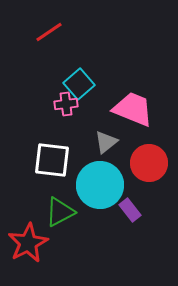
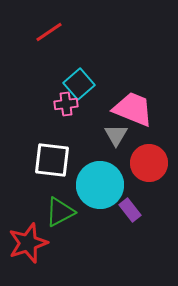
gray triangle: moved 10 px right, 7 px up; rotated 20 degrees counterclockwise
red star: rotated 9 degrees clockwise
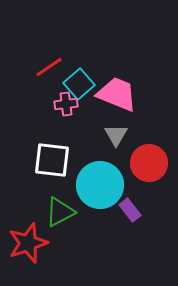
red line: moved 35 px down
pink trapezoid: moved 16 px left, 15 px up
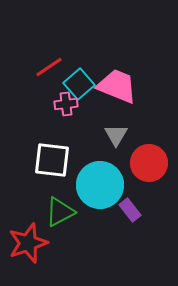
pink trapezoid: moved 8 px up
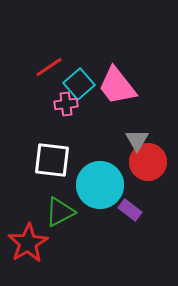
pink trapezoid: rotated 150 degrees counterclockwise
gray triangle: moved 21 px right, 5 px down
red circle: moved 1 px left, 1 px up
purple rectangle: rotated 15 degrees counterclockwise
red star: rotated 12 degrees counterclockwise
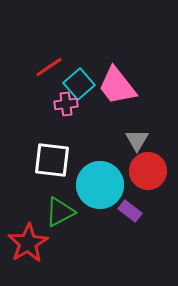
red circle: moved 9 px down
purple rectangle: moved 1 px down
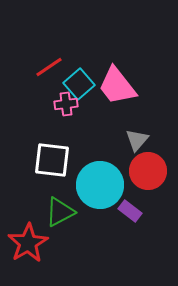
gray triangle: rotated 10 degrees clockwise
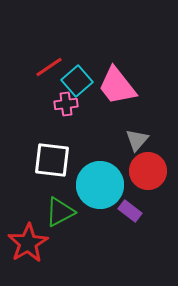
cyan square: moved 2 px left, 3 px up
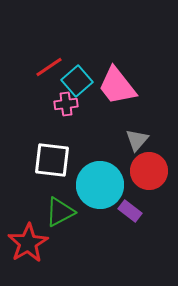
red circle: moved 1 px right
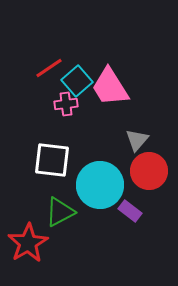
red line: moved 1 px down
pink trapezoid: moved 7 px left, 1 px down; rotated 6 degrees clockwise
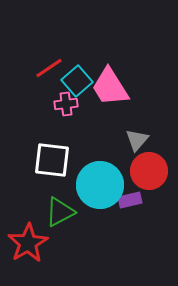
purple rectangle: moved 11 px up; rotated 50 degrees counterclockwise
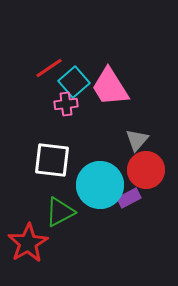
cyan square: moved 3 px left, 1 px down
red circle: moved 3 px left, 1 px up
purple rectangle: moved 1 px left, 2 px up; rotated 15 degrees counterclockwise
